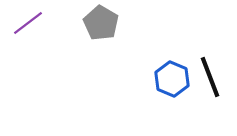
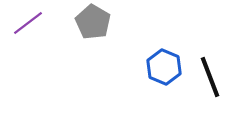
gray pentagon: moved 8 px left, 1 px up
blue hexagon: moved 8 px left, 12 px up
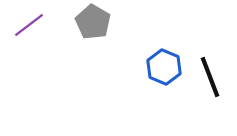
purple line: moved 1 px right, 2 px down
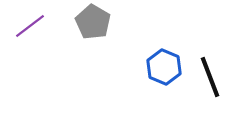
purple line: moved 1 px right, 1 px down
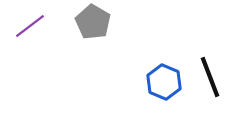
blue hexagon: moved 15 px down
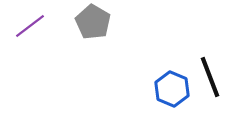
blue hexagon: moved 8 px right, 7 px down
